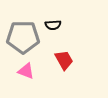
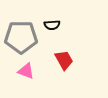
black semicircle: moved 1 px left
gray pentagon: moved 2 px left
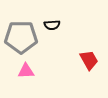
red trapezoid: moved 25 px right
pink triangle: rotated 24 degrees counterclockwise
